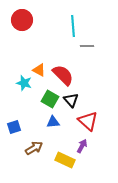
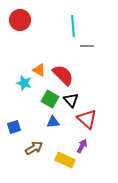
red circle: moved 2 px left
red triangle: moved 1 px left, 2 px up
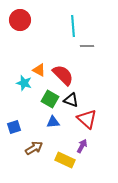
black triangle: rotated 28 degrees counterclockwise
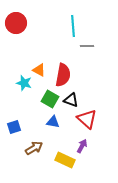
red circle: moved 4 px left, 3 px down
red semicircle: rotated 55 degrees clockwise
blue triangle: rotated 16 degrees clockwise
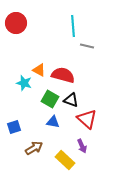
gray line: rotated 16 degrees clockwise
red semicircle: rotated 85 degrees counterclockwise
purple arrow: rotated 128 degrees clockwise
yellow rectangle: rotated 18 degrees clockwise
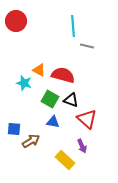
red circle: moved 2 px up
blue square: moved 2 px down; rotated 24 degrees clockwise
brown arrow: moved 3 px left, 7 px up
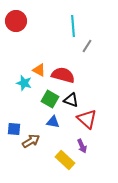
gray line: rotated 72 degrees counterclockwise
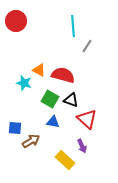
blue square: moved 1 px right, 1 px up
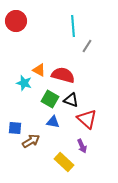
yellow rectangle: moved 1 px left, 2 px down
